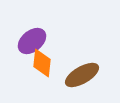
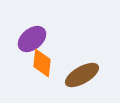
purple ellipse: moved 2 px up
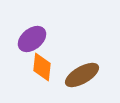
orange diamond: moved 4 px down
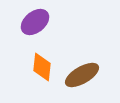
purple ellipse: moved 3 px right, 17 px up
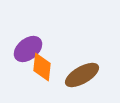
purple ellipse: moved 7 px left, 27 px down
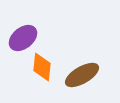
purple ellipse: moved 5 px left, 11 px up
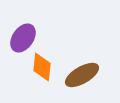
purple ellipse: rotated 16 degrees counterclockwise
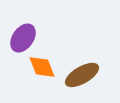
orange diamond: rotated 28 degrees counterclockwise
